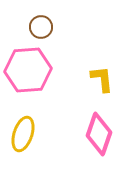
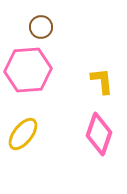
yellow L-shape: moved 2 px down
yellow ellipse: rotated 20 degrees clockwise
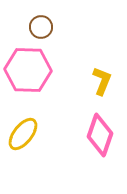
pink hexagon: rotated 6 degrees clockwise
yellow L-shape: rotated 28 degrees clockwise
pink diamond: moved 1 px right, 1 px down
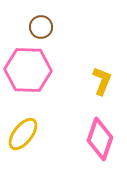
pink diamond: moved 4 px down
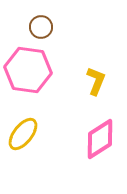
pink hexagon: rotated 6 degrees clockwise
yellow L-shape: moved 6 px left
pink diamond: rotated 39 degrees clockwise
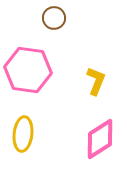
brown circle: moved 13 px right, 9 px up
yellow ellipse: rotated 32 degrees counterclockwise
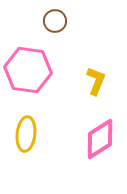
brown circle: moved 1 px right, 3 px down
yellow ellipse: moved 3 px right
